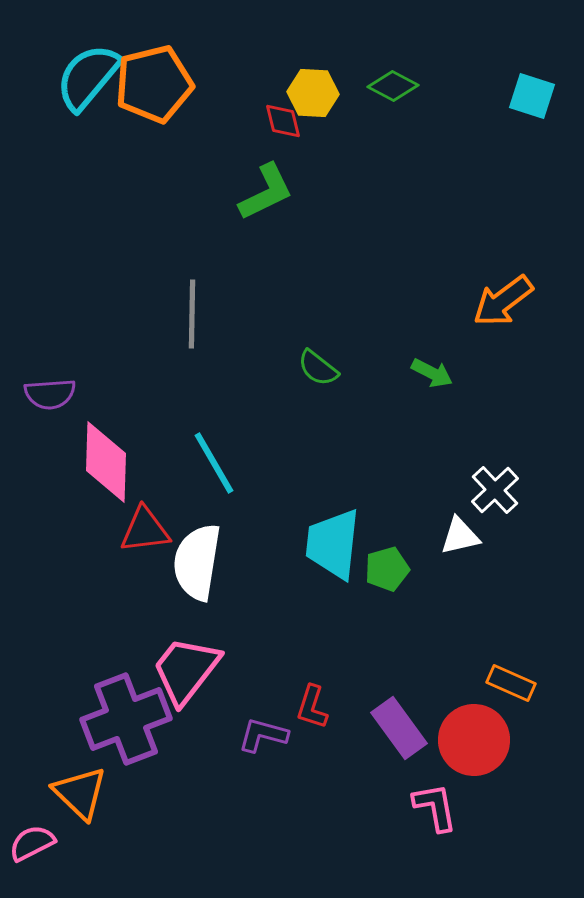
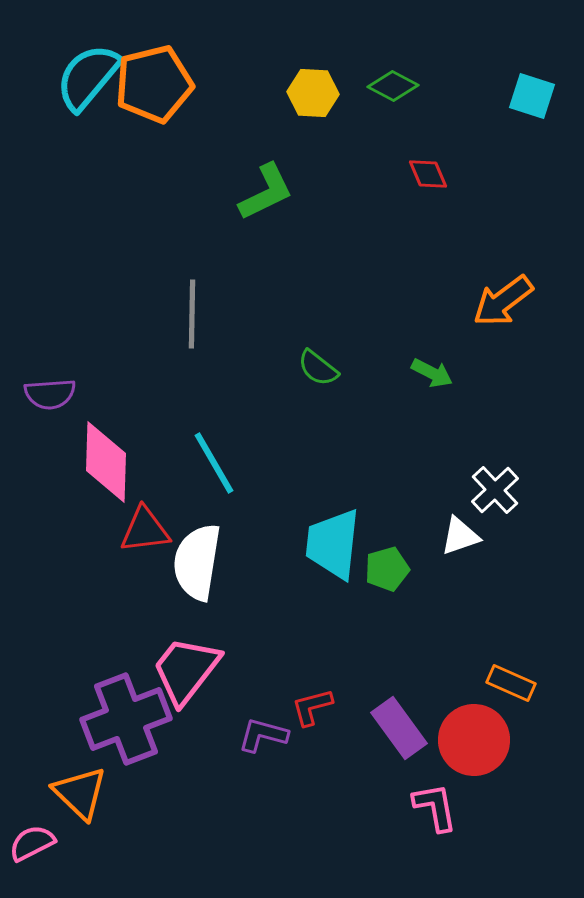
red diamond: moved 145 px right, 53 px down; rotated 9 degrees counterclockwise
white triangle: rotated 6 degrees counterclockwise
red L-shape: rotated 57 degrees clockwise
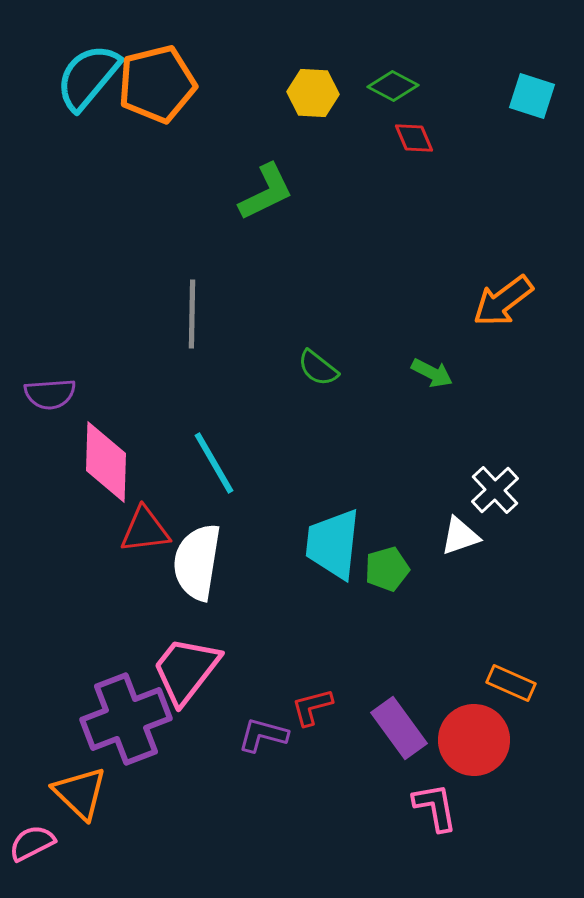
orange pentagon: moved 3 px right
red diamond: moved 14 px left, 36 px up
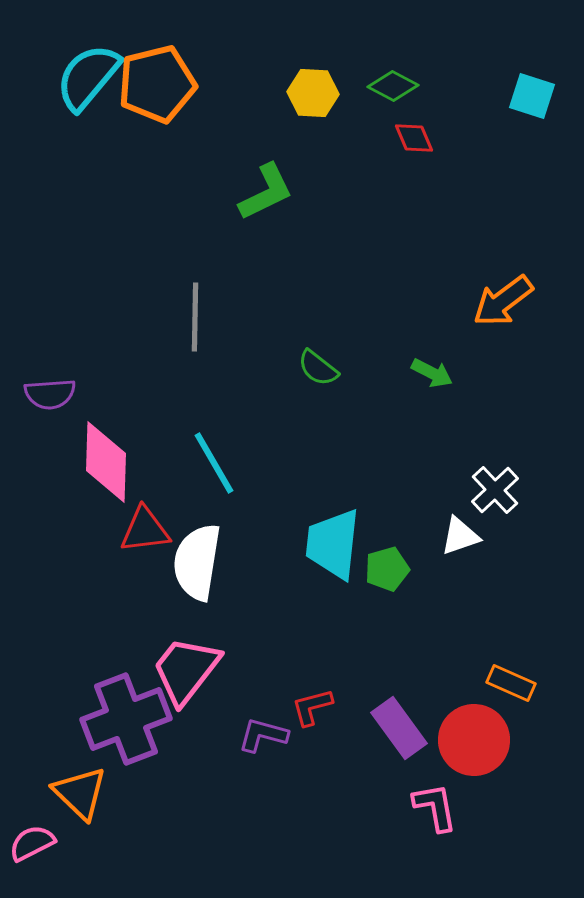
gray line: moved 3 px right, 3 px down
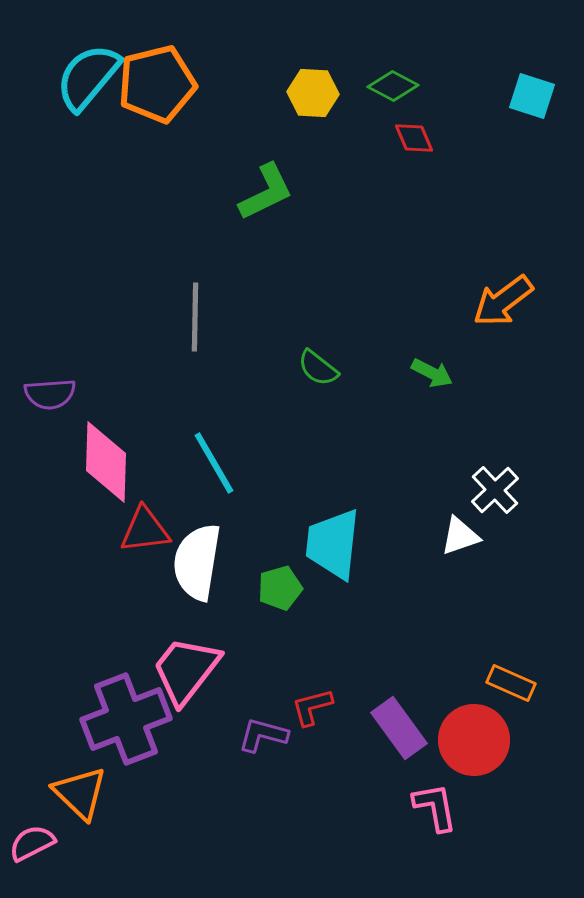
green pentagon: moved 107 px left, 19 px down
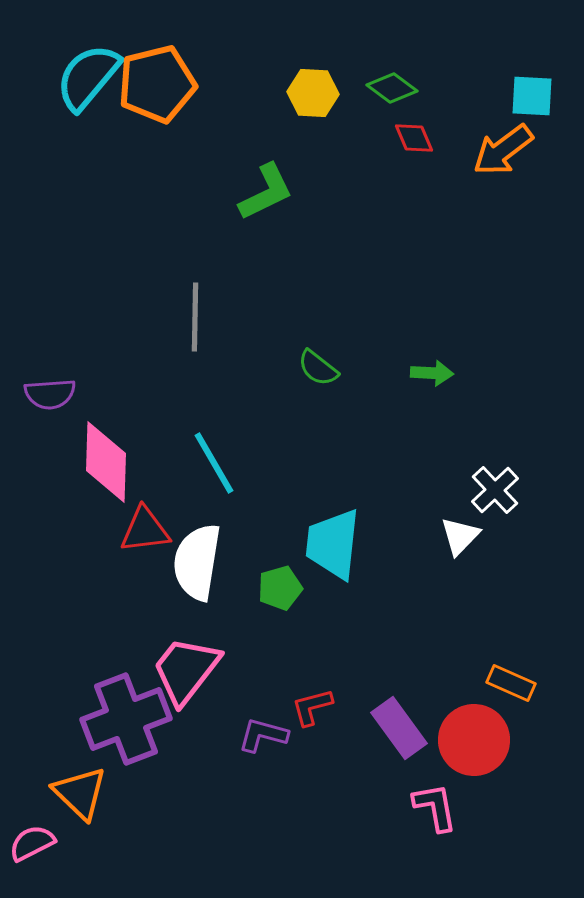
green diamond: moved 1 px left, 2 px down; rotated 9 degrees clockwise
cyan square: rotated 15 degrees counterclockwise
orange arrow: moved 151 px up
green arrow: rotated 24 degrees counterclockwise
white triangle: rotated 27 degrees counterclockwise
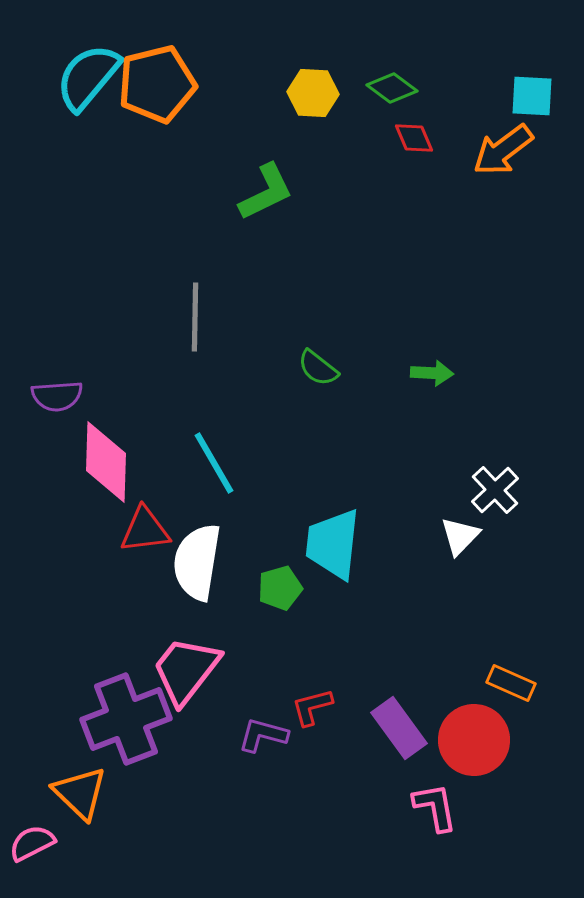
purple semicircle: moved 7 px right, 2 px down
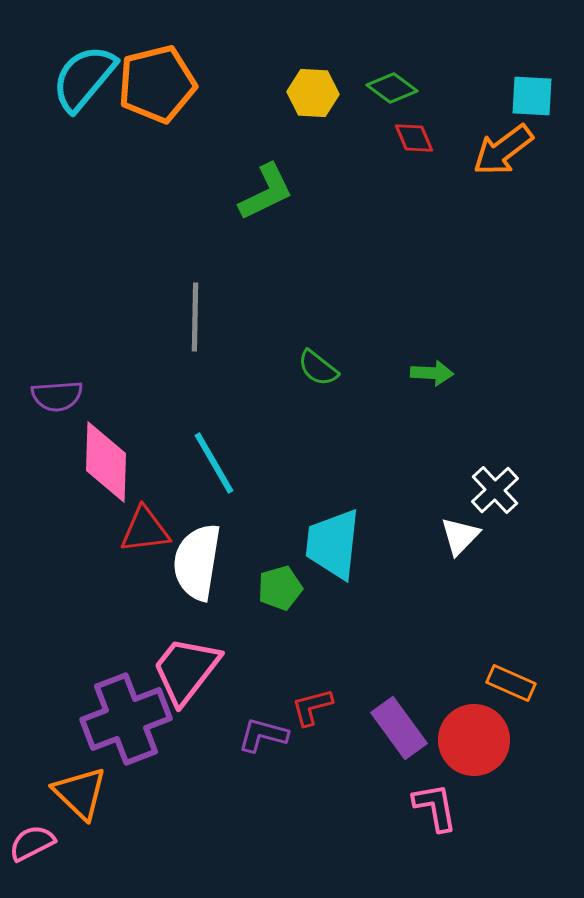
cyan semicircle: moved 4 px left, 1 px down
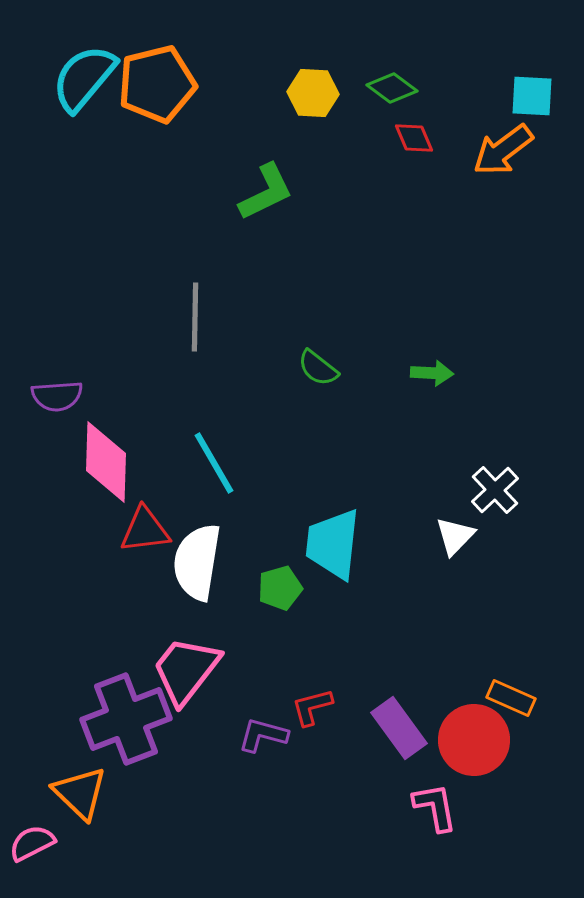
white triangle: moved 5 px left
orange rectangle: moved 15 px down
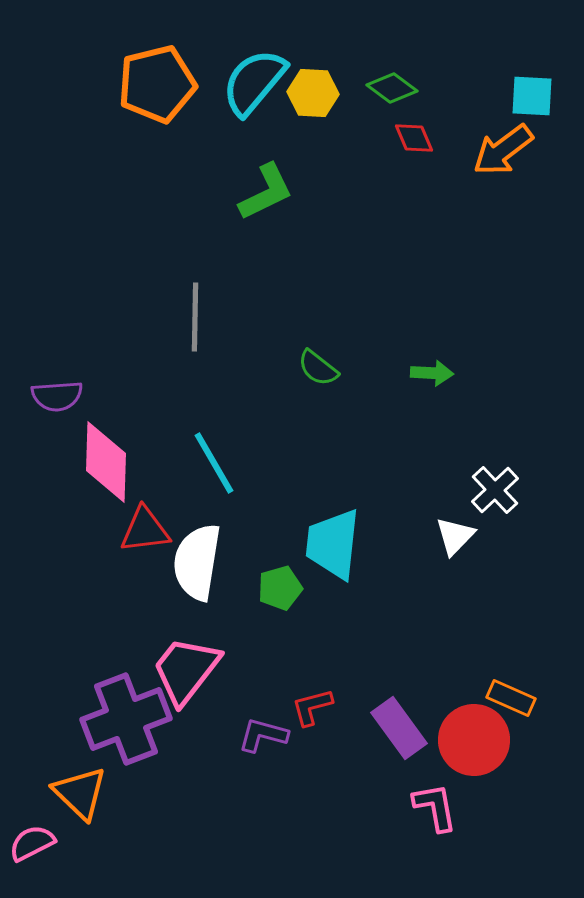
cyan semicircle: moved 170 px right, 4 px down
